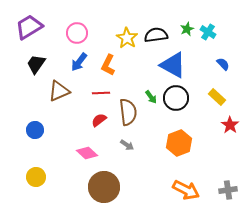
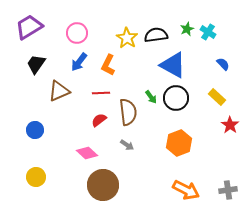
brown circle: moved 1 px left, 2 px up
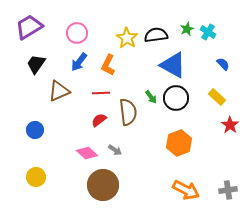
gray arrow: moved 12 px left, 5 px down
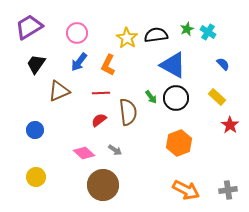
pink diamond: moved 3 px left
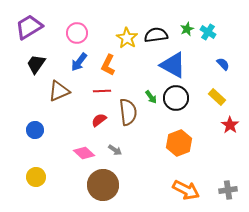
red line: moved 1 px right, 2 px up
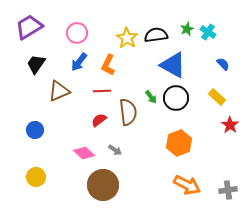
orange arrow: moved 1 px right, 5 px up
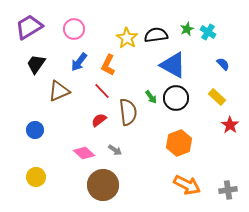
pink circle: moved 3 px left, 4 px up
red line: rotated 48 degrees clockwise
